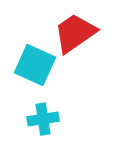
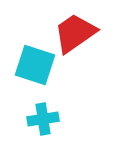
cyan square: rotated 6 degrees counterclockwise
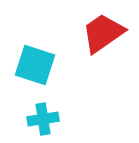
red trapezoid: moved 28 px right
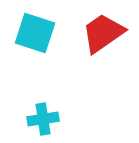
cyan square: moved 32 px up
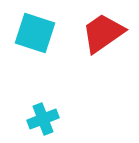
cyan cross: rotated 12 degrees counterclockwise
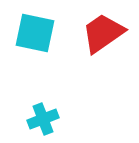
cyan square: rotated 6 degrees counterclockwise
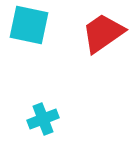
cyan square: moved 6 px left, 8 px up
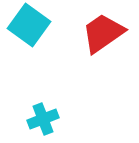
cyan square: rotated 24 degrees clockwise
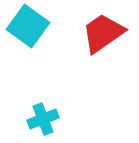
cyan square: moved 1 px left, 1 px down
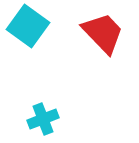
red trapezoid: rotated 81 degrees clockwise
